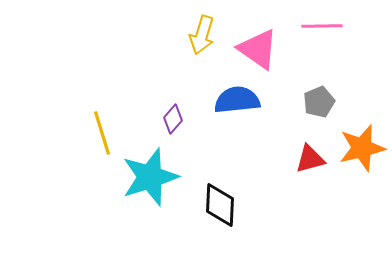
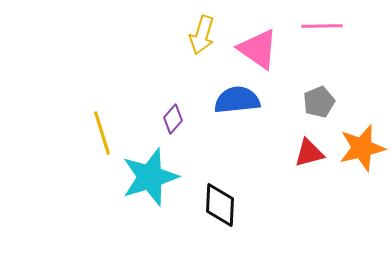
red triangle: moved 1 px left, 6 px up
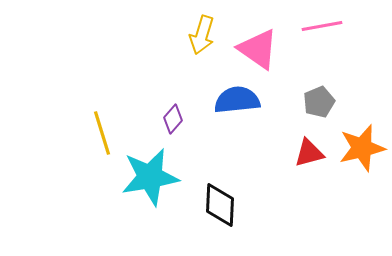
pink line: rotated 9 degrees counterclockwise
cyan star: rotated 8 degrees clockwise
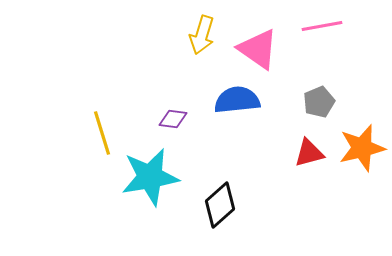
purple diamond: rotated 56 degrees clockwise
black diamond: rotated 45 degrees clockwise
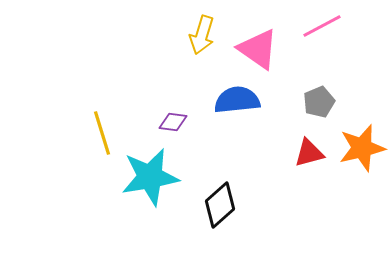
pink line: rotated 18 degrees counterclockwise
purple diamond: moved 3 px down
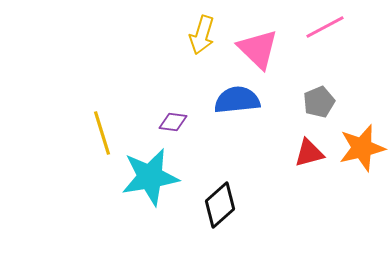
pink line: moved 3 px right, 1 px down
pink triangle: rotated 9 degrees clockwise
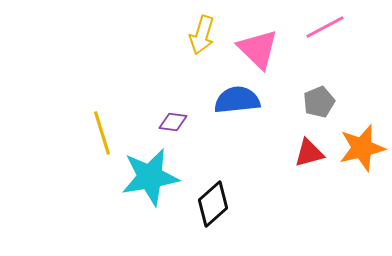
black diamond: moved 7 px left, 1 px up
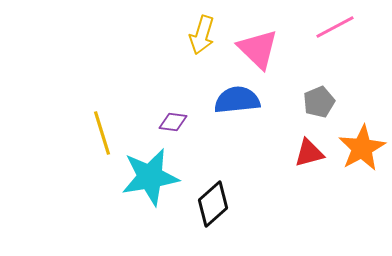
pink line: moved 10 px right
orange star: rotated 15 degrees counterclockwise
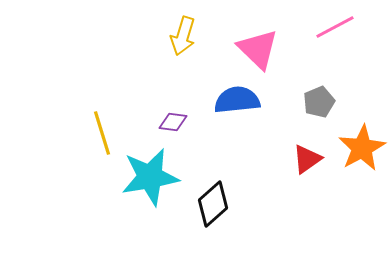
yellow arrow: moved 19 px left, 1 px down
red triangle: moved 2 px left, 6 px down; rotated 20 degrees counterclockwise
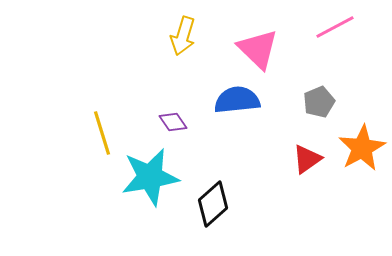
purple diamond: rotated 48 degrees clockwise
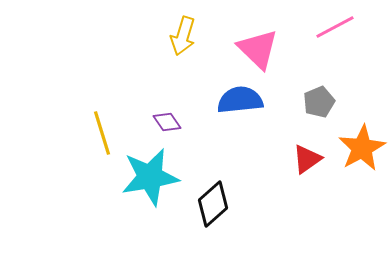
blue semicircle: moved 3 px right
purple diamond: moved 6 px left
